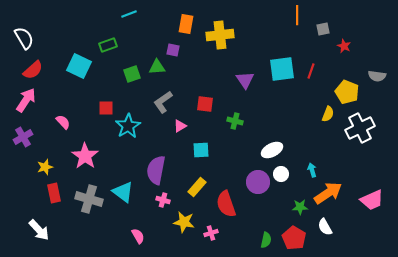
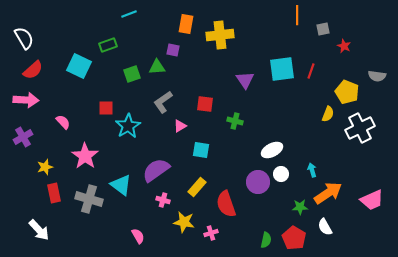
pink arrow at (26, 100): rotated 60 degrees clockwise
cyan square at (201, 150): rotated 12 degrees clockwise
purple semicircle at (156, 170): rotated 44 degrees clockwise
cyan triangle at (123, 192): moved 2 px left, 7 px up
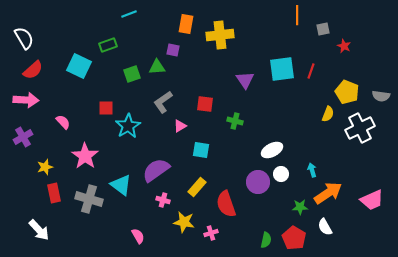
gray semicircle at (377, 76): moved 4 px right, 20 px down
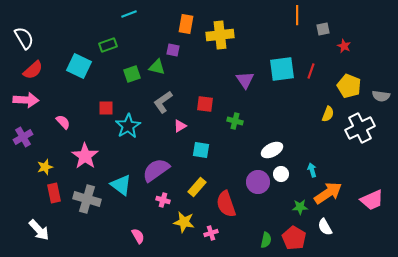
green triangle at (157, 67): rotated 18 degrees clockwise
yellow pentagon at (347, 92): moved 2 px right, 6 px up
gray cross at (89, 199): moved 2 px left
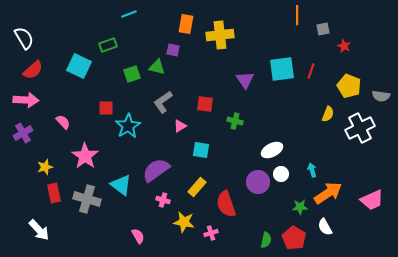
purple cross at (23, 137): moved 4 px up
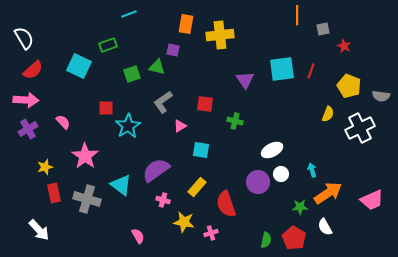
purple cross at (23, 133): moved 5 px right, 4 px up
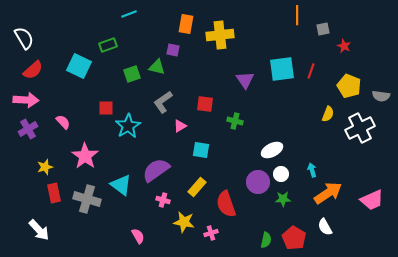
green star at (300, 207): moved 17 px left, 8 px up
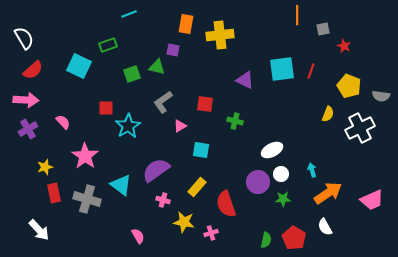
purple triangle at (245, 80): rotated 30 degrees counterclockwise
